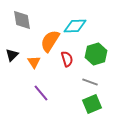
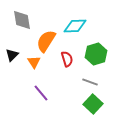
orange semicircle: moved 4 px left
green square: moved 1 px right; rotated 24 degrees counterclockwise
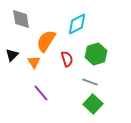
gray diamond: moved 1 px left, 1 px up
cyan diamond: moved 2 px right, 2 px up; rotated 25 degrees counterclockwise
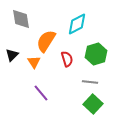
gray line: rotated 14 degrees counterclockwise
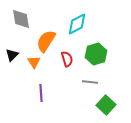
purple line: rotated 36 degrees clockwise
green square: moved 13 px right, 1 px down
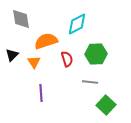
orange semicircle: rotated 40 degrees clockwise
green hexagon: rotated 15 degrees clockwise
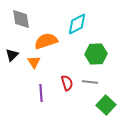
red semicircle: moved 24 px down
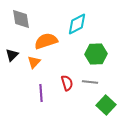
orange triangle: rotated 16 degrees clockwise
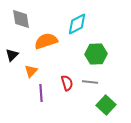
orange triangle: moved 3 px left, 9 px down
